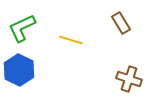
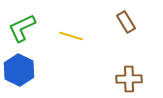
brown rectangle: moved 5 px right, 1 px up
yellow line: moved 4 px up
brown cross: rotated 20 degrees counterclockwise
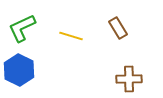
brown rectangle: moved 8 px left, 6 px down
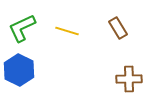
yellow line: moved 4 px left, 5 px up
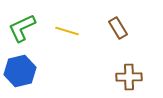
blue hexagon: moved 1 px right, 1 px down; rotated 20 degrees clockwise
brown cross: moved 2 px up
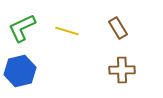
brown cross: moved 7 px left, 7 px up
